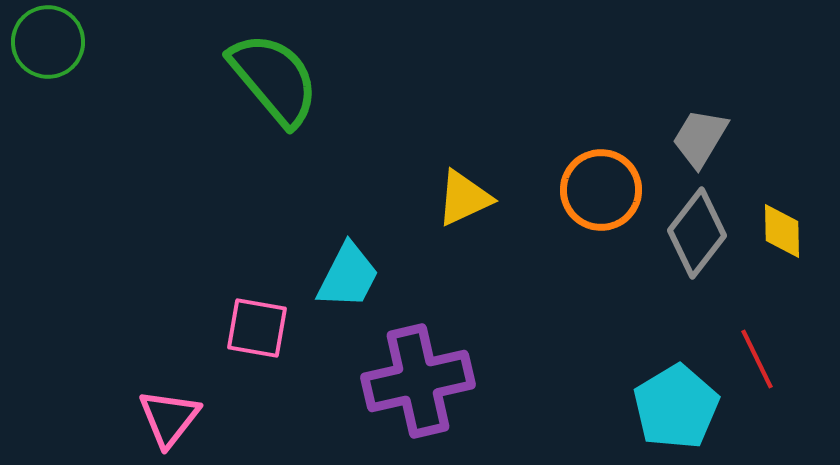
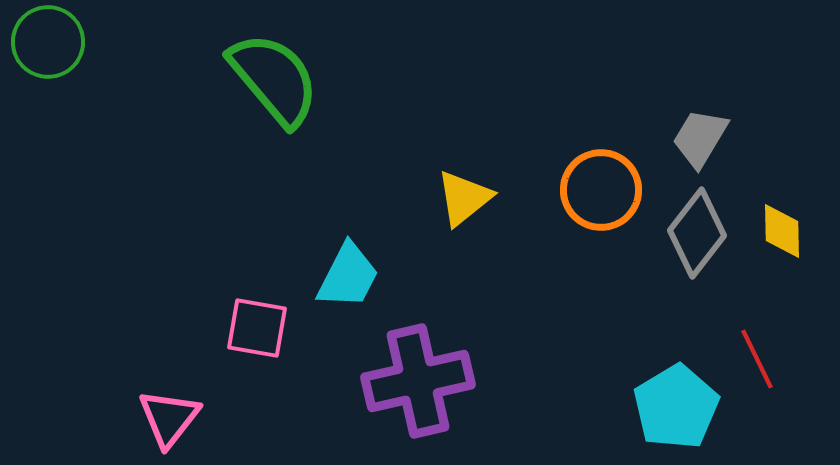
yellow triangle: rotated 14 degrees counterclockwise
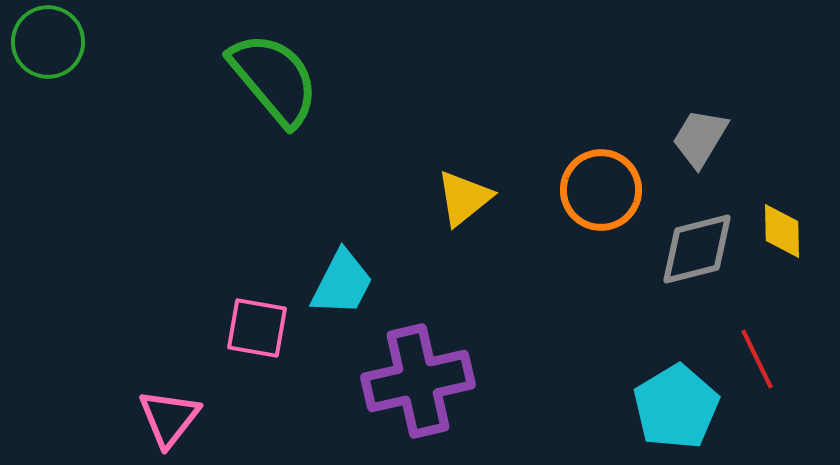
gray diamond: moved 16 px down; rotated 38 degrees clockwise
cyan trapezoid: moved 6 px left, 7 px down
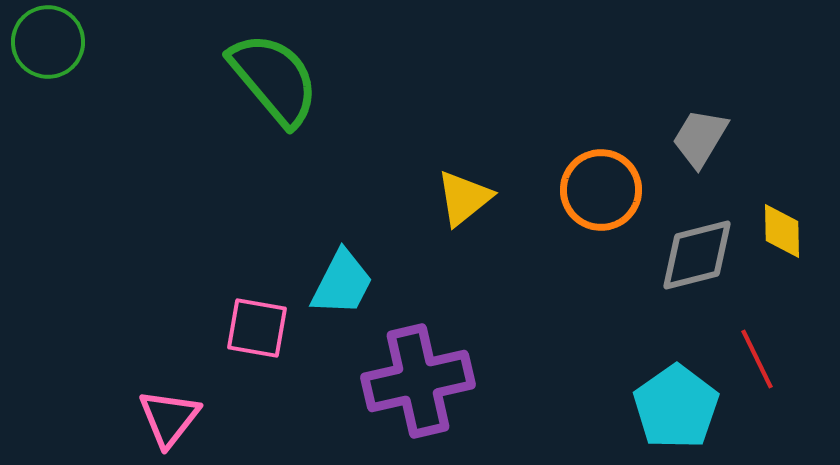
gray diamond: moved 6 px down
cyan pentagon: rotated 4 degrees counterclockwise
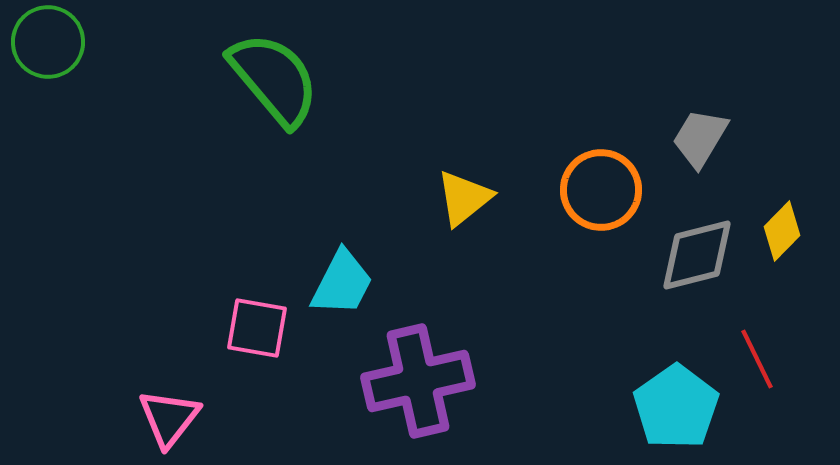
yellow diamond: rotated 46 degrees clockwise
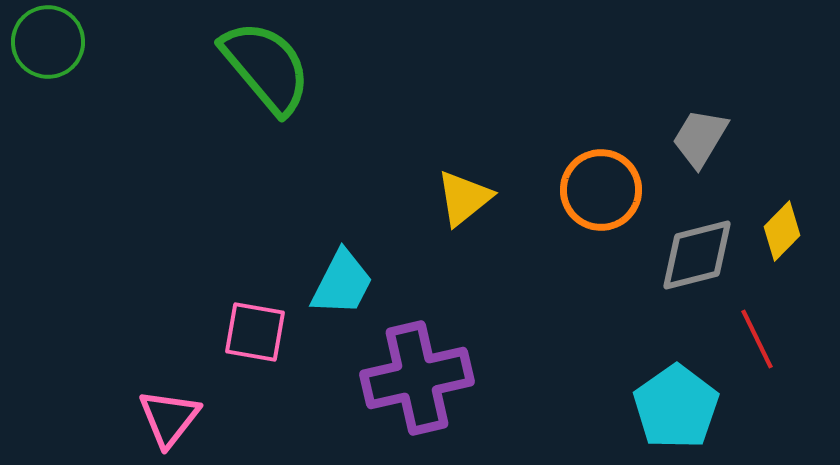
green semicircle: moved 8 px left, 12 px up
pink square: moved 2 px left, 4 px down
red line: moved 20 px up
purple cross: moved 1 px left, 3 px up
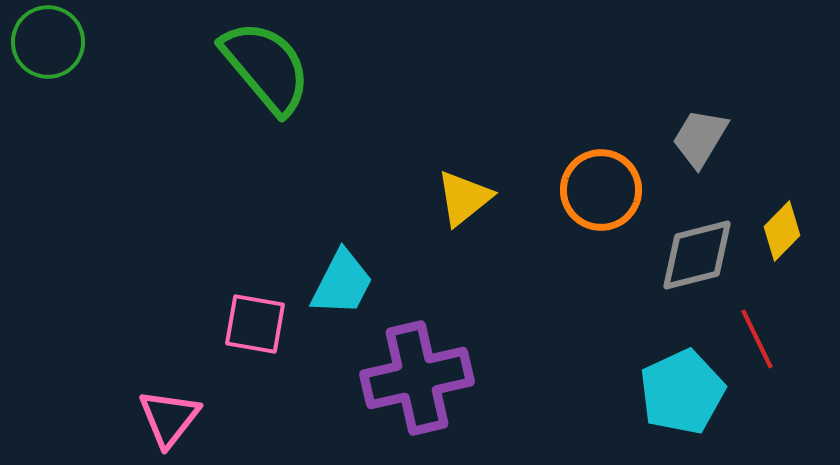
pink square: moved 8 px up
cyan pentagon: moved 6 px right, 15 px up; rotated 10 degrees clockwise
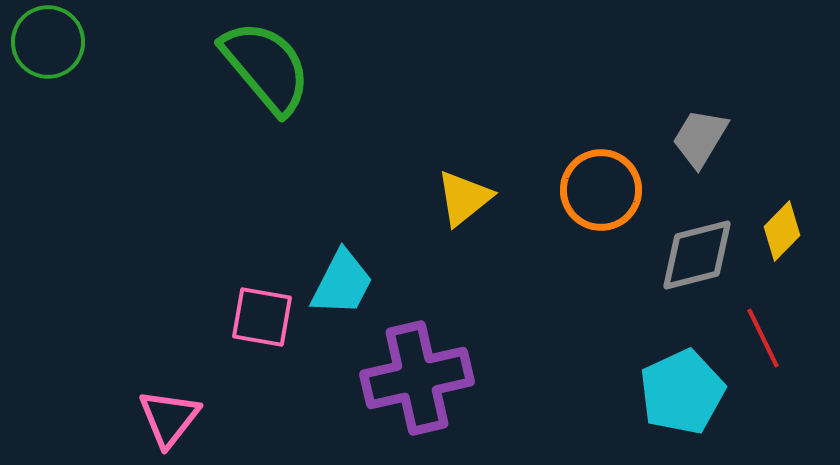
pink square: moved 7 px right, 7 px up
red line: moved 6 px right, 1 px up
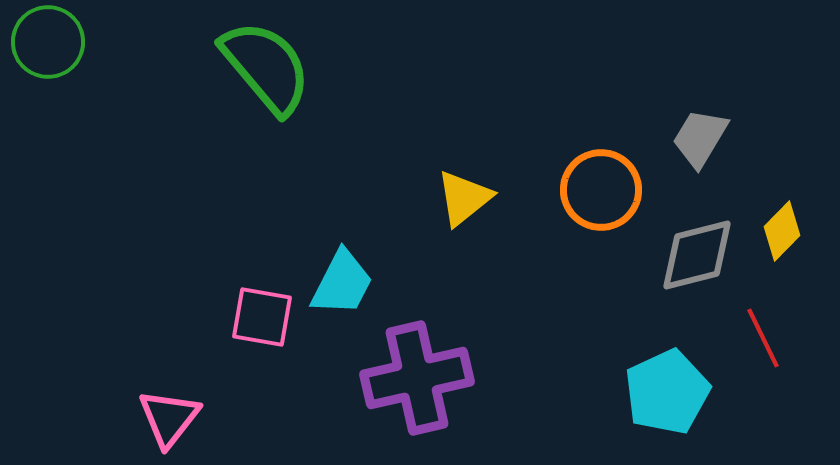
cyan pentagon: moved 15 px left
